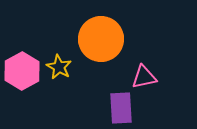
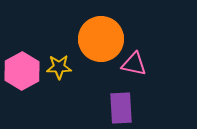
yellow star: rotated 30 degrees counterclockwise
pink triangle: moved 10 px left, 13 px up; rotated 24 degrees clockwise
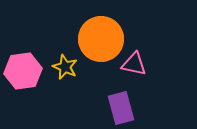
yellow star: moved 6 px right; rotated 25 degrees clockwise
pink hexagon: moved 1 px right; rotated 21 degrees clockwise
purple rectangle: rotated 12 degrees counterclockwise
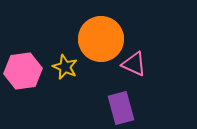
pink triangle: rotated 12 degrees clockwise
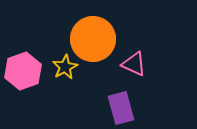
orange circle: moved 8 px left
yellow star: rotated 20 degrees clockwise
pink hexagon: rotated 12 degrees counterclockwise
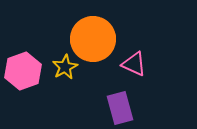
purple rectangle: moved 1 px left
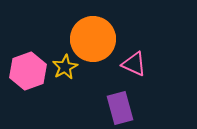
pink hexagon: moved 5 px right
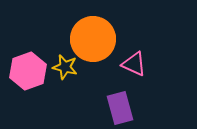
yellow star: rotated 30 degrees counterclockwise
